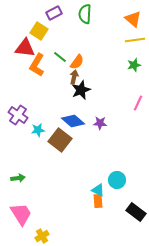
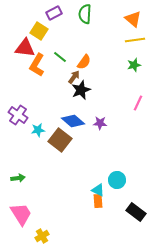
orange semicircle: moved 7 px right
brown arrow: rotated 24 degrees clockwise
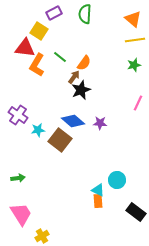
orange semicircle: moved 1 px down
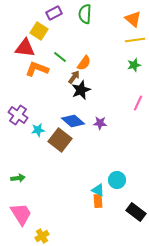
orange L-shape: moved 4 px down; rotated 80 degrees clockwise
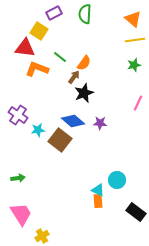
black star: moved 3 px right, 3 px down
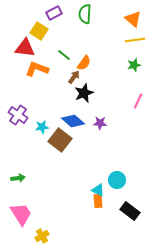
green line: moved 4 px right, 2 px up
pink line: moved 2 px up
cyan star: moved 4 px right, 3 px up
black rectangle: moved 6 px left, 1 px up
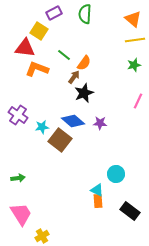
cyan circle: moved 1 px left, 6 px up
cyan triangle: moved 1 px left
